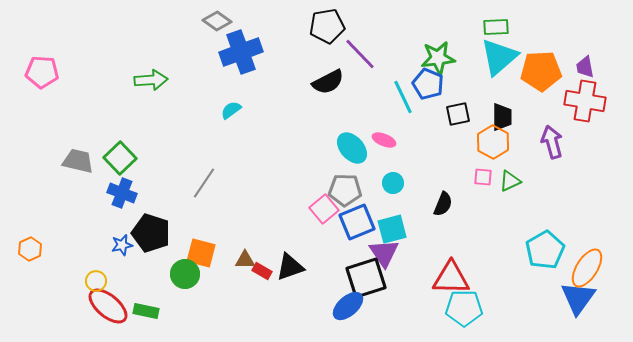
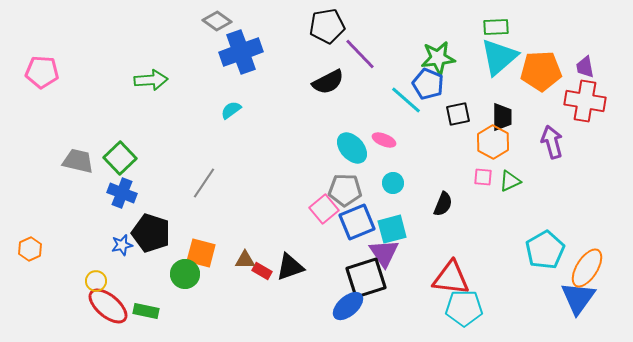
cyan line at (403, 97): moved 3 px right, 3 px down; rotated 24 degrees counterclockwise
red triangle at (451, 278): rotated 6 degrees clockwise
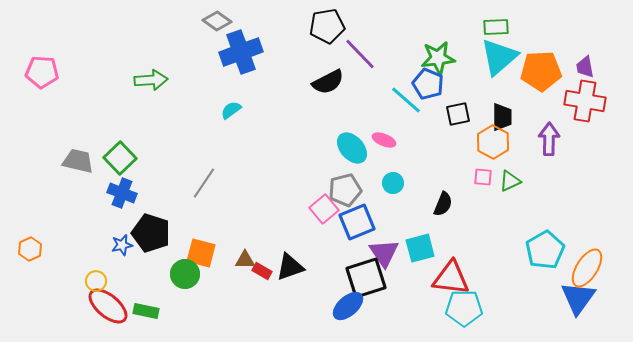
purple arrow at (552, 142): moved 3 px left, 3 px up; rotated 16 degrees clockwise
gray pentagon at (345, 190): rotated 16 degrees counterclockwise
cyan square at (392, 229): moved 28 px right, 19 px down
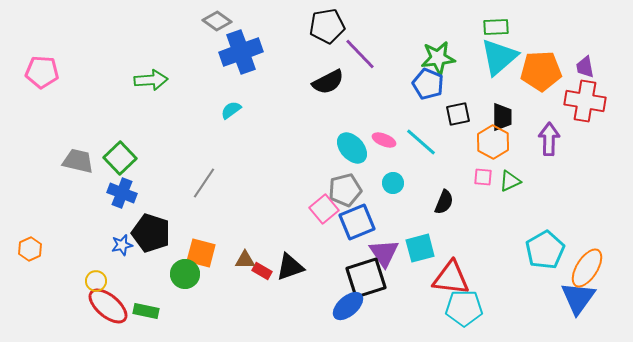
cyan line at (406, 100): moved 15 px right, 42 px down
black semicircle at (443, 204): moved 1 px right, 2 px up
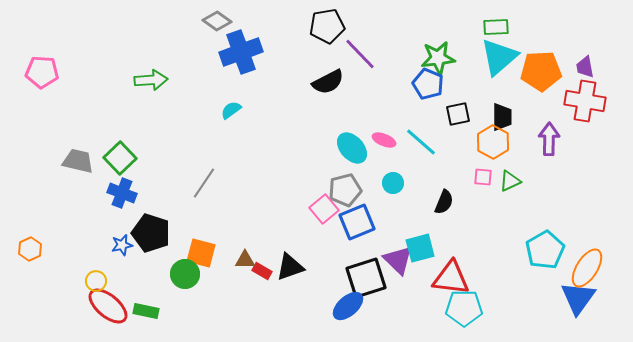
purple triangle at (384, 253): moved 14 px right, 7 px down; rotated 12 degrees counterclockwise
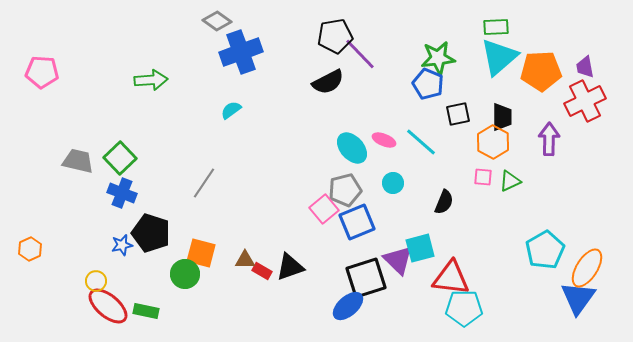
black pentagon at (327, 26): moved 8 px right, 10 px down
red cross at (585, 101): rotated 36 degrees counterclockwise
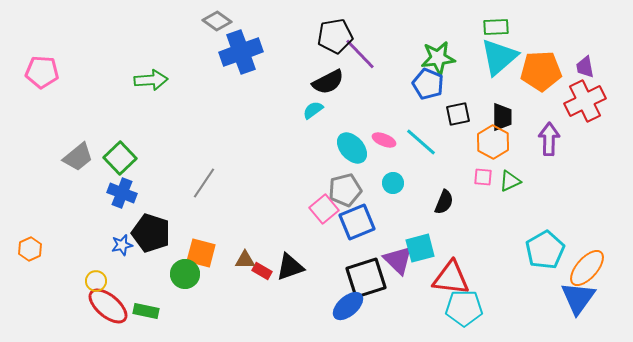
cyan semicircle at (231, 110): moved 82 px right
gray trapezoid at (78, 161): moved 4 px up; rotated 128 degrees clockwise
orange ellipse at (587, 268): rotated 9 degrees clockwise
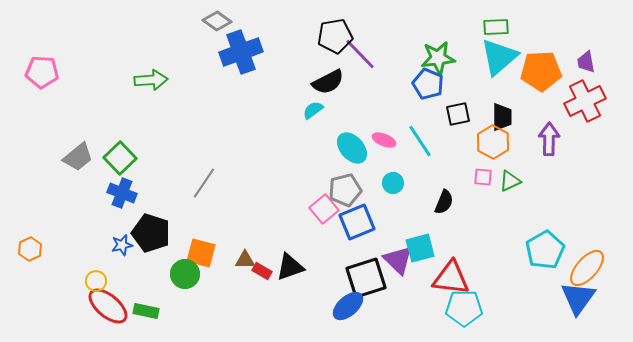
purple trapezoid at (585, 67): moved 1 px right, 5 px up
cyan line at (421, 142): moved 1 px left, 1 px up; rotated 16 degrees clockwise
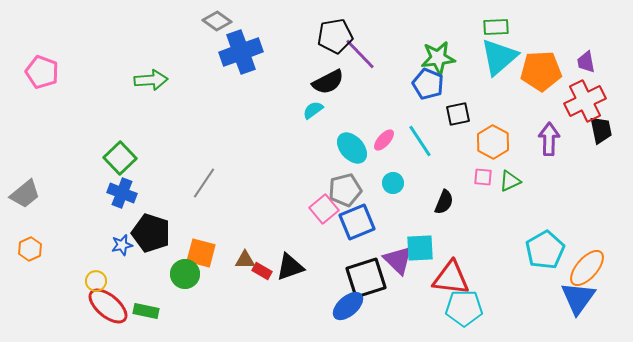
pink pentagon at (42, 72): rotated 16 degrees clockwise
black trapezoid at (502, 117): moved 99 px right, 13 px down; rotated 12 degrees counterclockwise
pink ellipse at (384, 140): rotated 70 degrees counterclockwise
gray trapezoid at (78, 157): moved 53 px left, 37 px down
cyan square at (420, 248): rotated 12 degrees clockwise
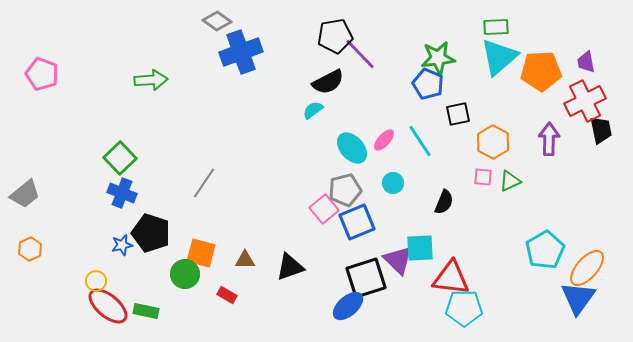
pink pentagon at (42, 72): moved 2 px down
red rectangle at (262, 271): moved 35 px left, 24 px down
